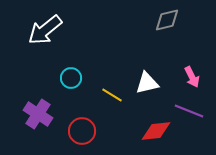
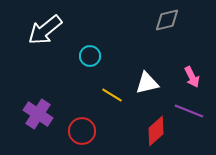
cyan circle: moved 19 px right, 22 px up
red diamond: rotated 36 degrees counterclockwise
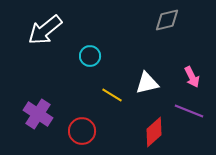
red diamond: moved 2 px left, 1 px down
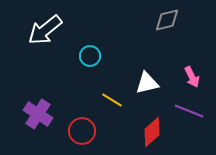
yellow line: moved 5 px down
red diamond: moved 2 px left
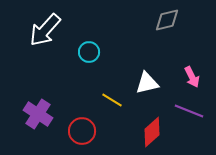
white arrow: rotated 9 degrees counterclockwise
cyan circle: moved 1 px left, 4 px up
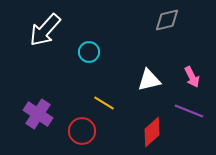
white triangle: moved 2 px right, 3 px up
yellow line: moved 8 px left, 3 px down
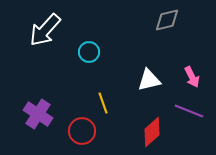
yellow line: moved 1 px left; rotated 40 degrees clockwise
